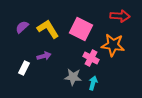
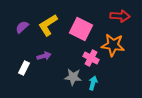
yellow L-shape: moved 4 px up; rotated 90 degrees counterclockwise
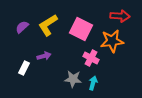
orange star: moved 1 px left, 4 px up; rotated 15 degrees counterclockwise
gray star: moved 2 px down
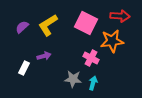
pink square: moved 5 px right, 6 px up
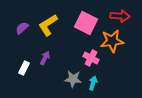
purple semicircle: moved 1 px down
purple arrow: moved 1 px right, 2 px down; rotated 48 degrees counterclockwise
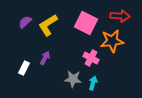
purple semicircle: moved 3 px right, 6 px up
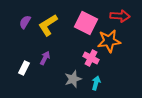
purple semicircle: rotated 16 degrees counterclockwise
orange star: moved 3 px left
gray star: rotated 24 degrees counterclockwise
cyan arrow: moved 3 px right
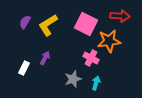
pink square: moved 1 px down
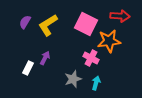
white rectangle: moved 4 px right
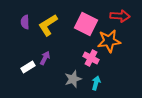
purple semicircle: rotated 32 degrees counterclockwise
white rectangle: moved 1 px up; rotated 32 degrees clockwise
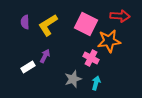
purple arrow: moved 2 px up
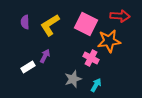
yellow L-shape: moved 2 px right
cyan arrow: moved 2 px down; rotated 16 degrees clockwise
